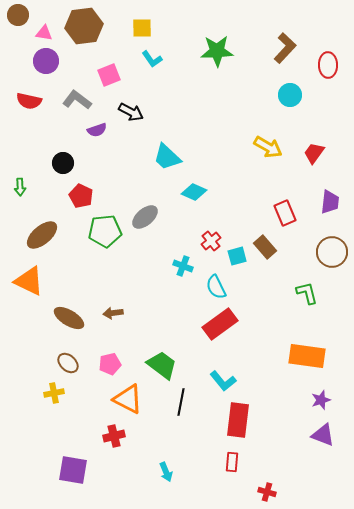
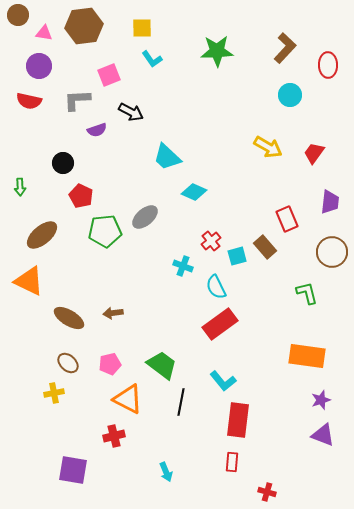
purple circle at (46, 61): moved 7 px left, 5 px down
gray L-shape at (77, 100): rotated 40 degrees counterclockwise
red rectangle at (285, 213): moved 2 px right, 6 px down
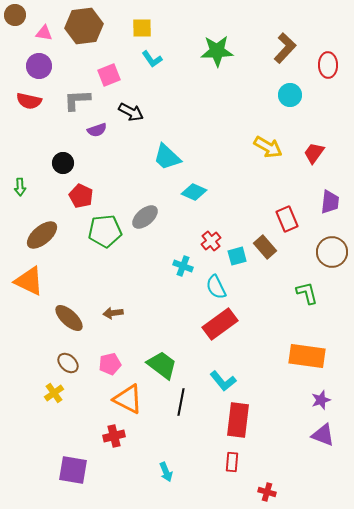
brown circle at (18, 15): moved 3 px left
brown ellipse at (69, 318): rotated 12 degrees clockwise
yellow cross at (54, 393): rotated 24 degrees counterclockwise
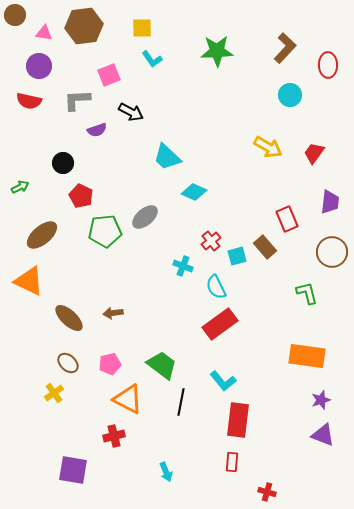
green arrow at (20, 187): rotated 114 degrees counterclockwise
